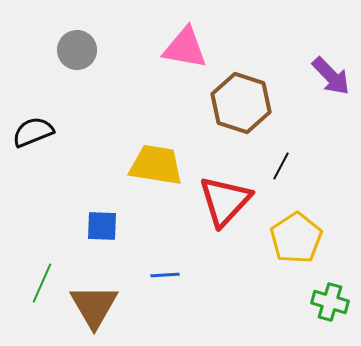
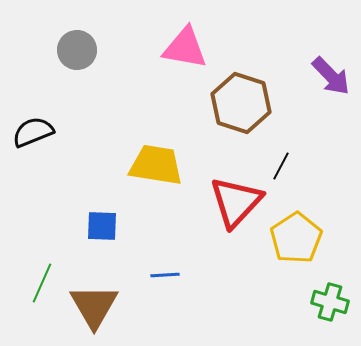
red triangle: moved 11 px right, 1 px down
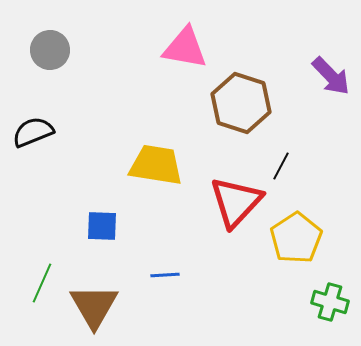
gray circle: moved 27 px left
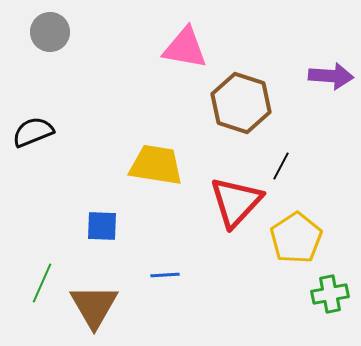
gray circle: moved 18 px up
purple arrow: rotated 42 degrees counterclockwise
green cross: moved 8 px up; rotated 27 degrees counterclockwise
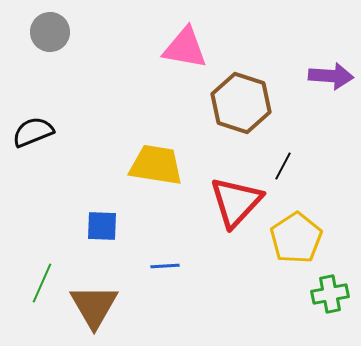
black line: moved 2 px right
blue line: moved 9 px up
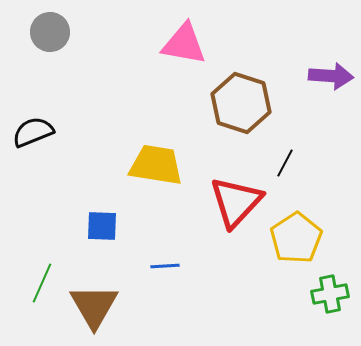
pink triangle: moved 1 px left, 4 px up
black line: moved 2 px right, 3 px up
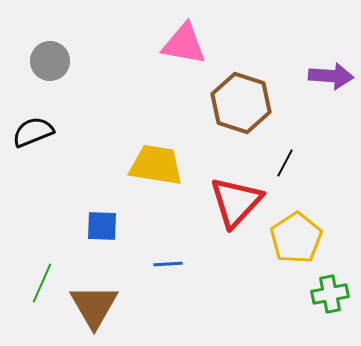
gray circle: moved 29 px down
blue line: moved 3 px right, 2 px up
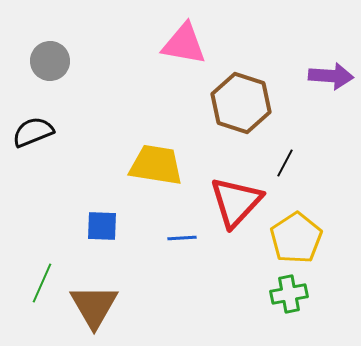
blue line: moved 14 px right, 26 px up
green cross: moved 41 px left
